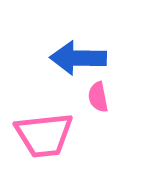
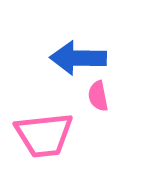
pink semicircle: moved 1 px up
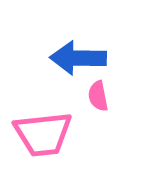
pink trapezoid: moved 1 px left, 1 px up
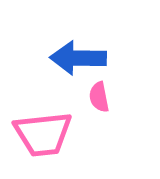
pink semicircle: moved 1 px right, 1 px down
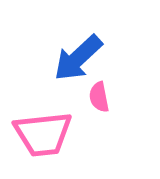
blue arrow: rotated 44 degrees counterclockwise
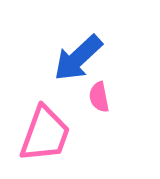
pink trapezoid: moved 2 px right; rotated 64 degrees counterclockwise
